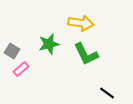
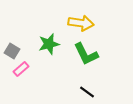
black line: moved 20 px left, 1 px up
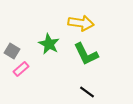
green star: rotated 30 degrees counterclockwise
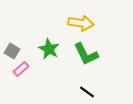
green star: moved 5 px down
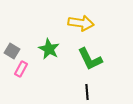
green L-shape: moved 4 px right, 5 px down
pink rectangle: rotated 21 degrees counterclockwise
black line: rotated 49 degrees clockwise
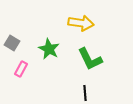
gray square: moved 8 px up
black line: moved 2 px left, 1 px down
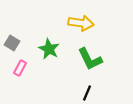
pink rectangle: moved 1 px left, 1 px up
black line: moved 2 px right; rotated 28 degrees clockwise
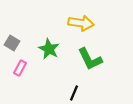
black line: moved 13 px left
